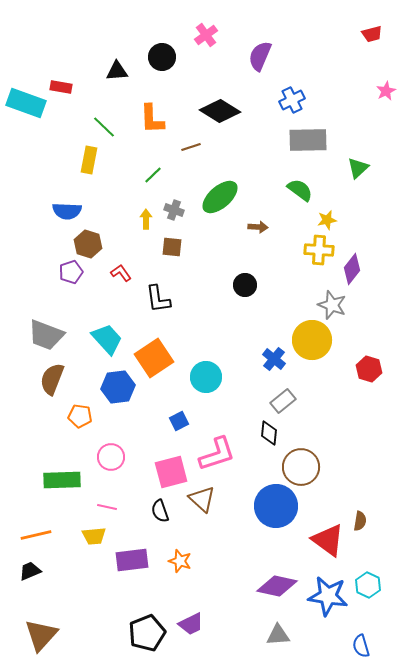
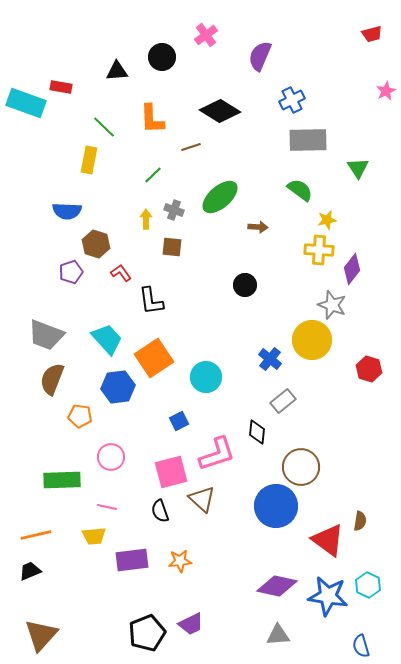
green triangle at (358, 168): rotated 20 degrees counterclockwise
brown hexagon at (88, 244): moved 8 px right
black L-shape at (158, 299): moved 7 px left, 2 px down
blue cross at (274, 359): moved 4 px left
black diamond at (269, 433): moved 12 px left, 1 px up
orange star at (180, 561): rotated 25 degrees counterclockwise
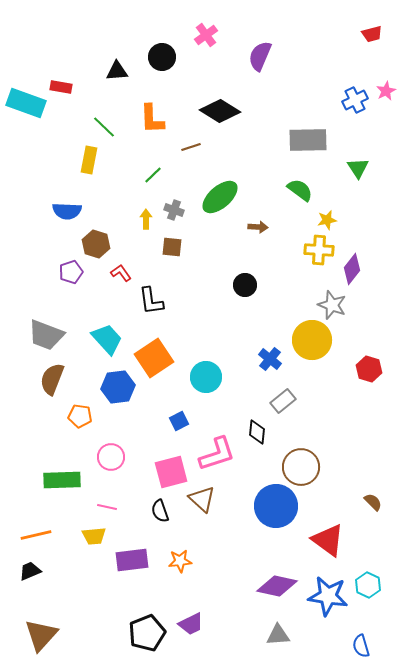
blue cross at (292, 100): moved 63 px right
brown semicircle at (360, 521): moved 13 px right, 19 px up; rotated 54 degrees counterclockwise
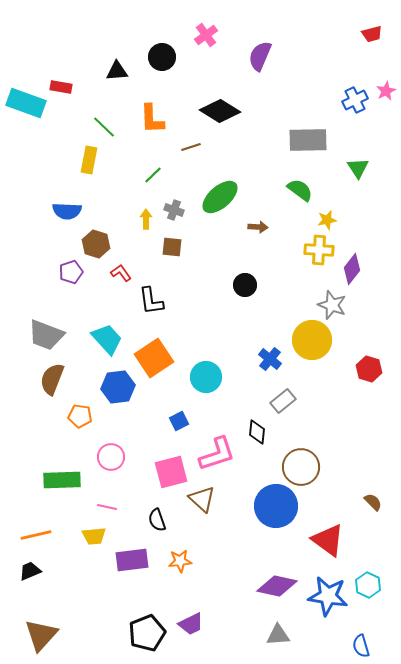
black semicircle at (160, 511): moved 3 px left, 9 px down
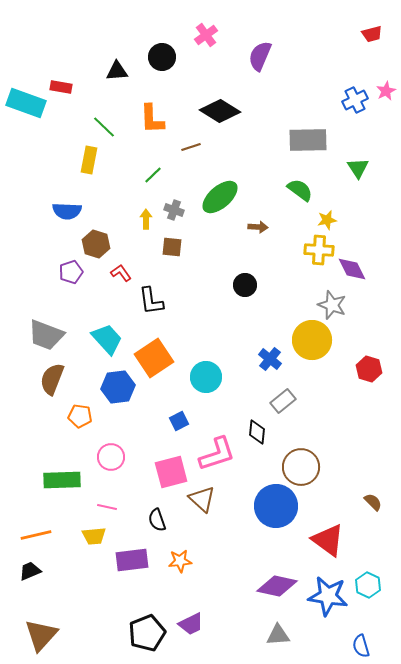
purple diamond at (352, 269): rotated 64 degrees counterclockwise
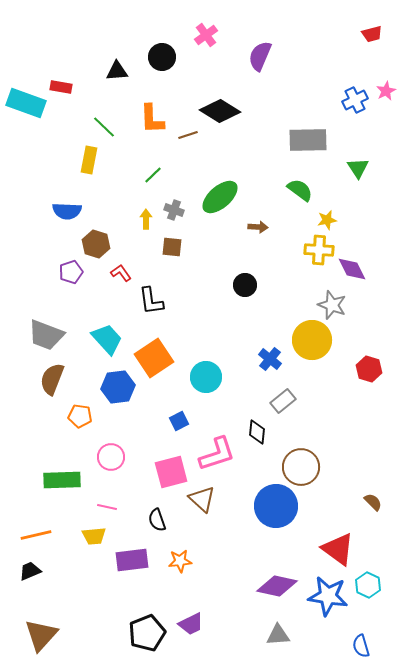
brown line at (191, 147): moved 3 px left, 12 px up
red triangle at (328, 540): moved 10 px right, 9 px down
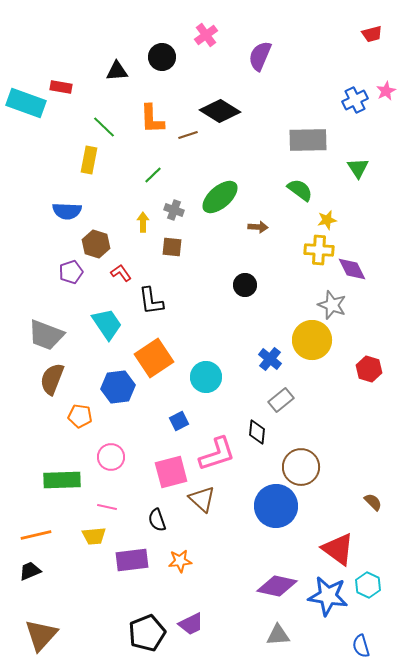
yellow arrow at (146, 219): moved 3 px left, 3 px down
cyan trapezoid at (107, 339): moved 15 px up; rotated 8 degrees clockwise
gray rectangle at (283, 401): moved 2 px left, 1 px up
